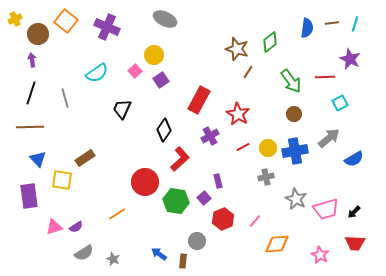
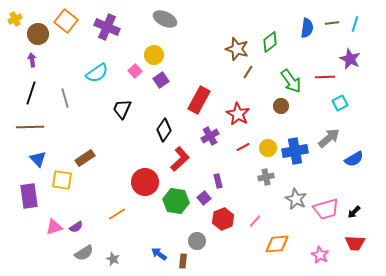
brown circle at (294, 114): moved 13 px left, 8 px up
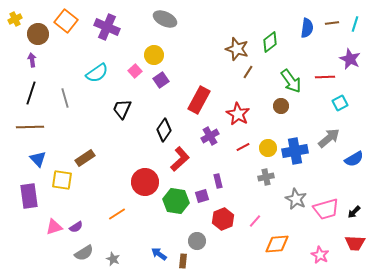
purple square at (204, 198): moved 2 px left, 2 px up; rotated 24 degrees clockwise
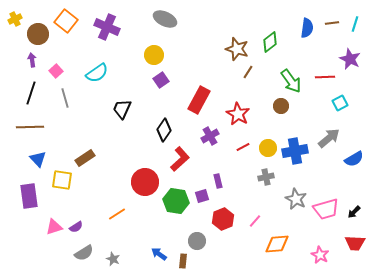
pink square at (135, 71): moved 79 px left
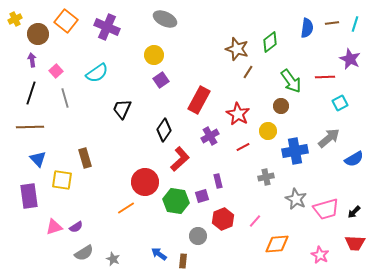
yellow circle at (268, 148): moved 17 px up
brown rectangle at (85, 158): rotated 72 degrees counterclockwise
orange line at (117, 214): moved 9 px right, 6 px up
gray circle at (197, 241): moved 1 px right, 5 px up
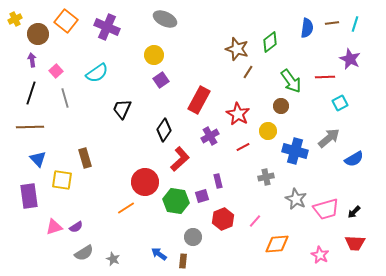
blue cross at (295, 151): rotated 25 degrees clockwise
gray circle at (198, 236): moved 5 px left, 1 px down
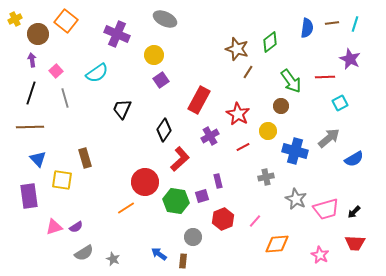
purple cross at (107, 27): moved 10 px right, 7 px down
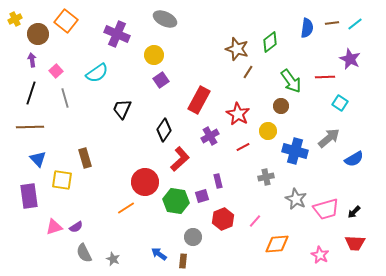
cyan line at (355, 24): rotated 35 degrees clockwise
cyan square at (340, 103): rotated 28 degrees counterclockwise
gray semicircle at (84, 253): rotated 96 degrees clockwise
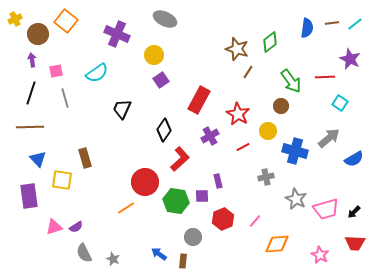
pink square at (56, 71): rotated 32 degrees clockwise
purple square at (202, 196): rotated 16 degrees clockwise
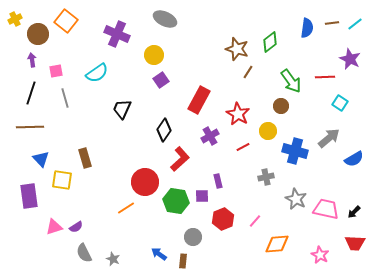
blue triangle at (38, 159): moved 3 px right
pink trapezoid at (326, 209): rotated 152 degrees counterclockwise
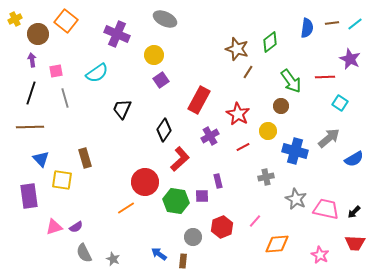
red hexagon at (223, 219): moved 1 px left, 8 px down
